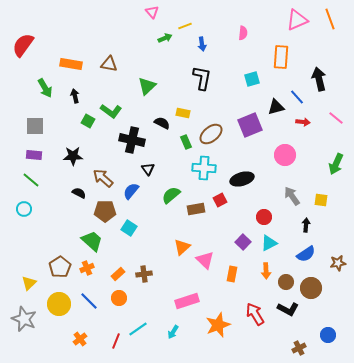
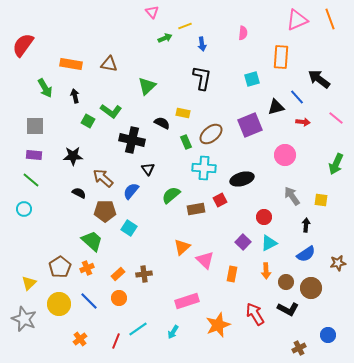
black arrow at (319, 79): rotated 40 degrees counterclockwise
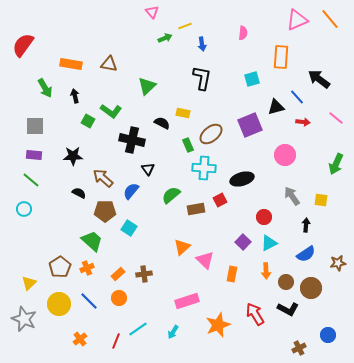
orange line at (330, 19): rotated 20 degrees counterclockwise
green rectangle at (186, 142): moved 2 px right, 3 px down
